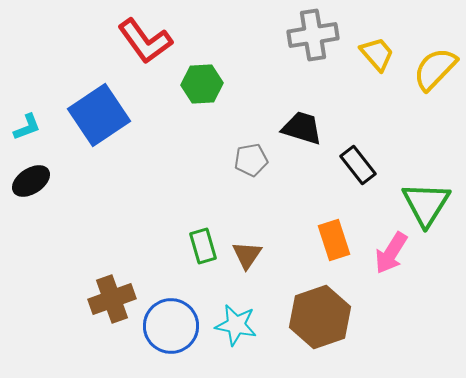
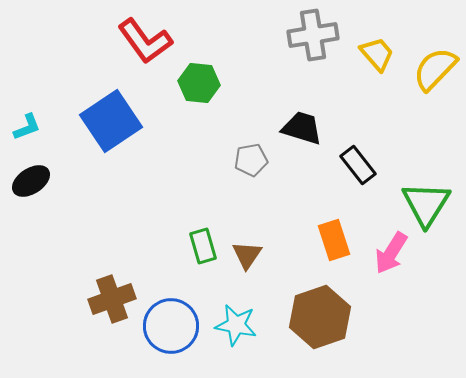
green hexagon: moved 3 px left, 1 px up; rotated 9 degrees clockwise
blue square: moved 12 px right, 6 px down
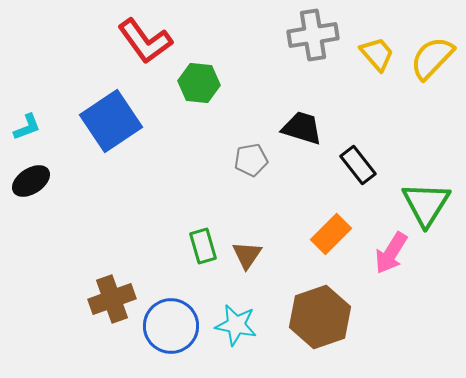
yellow semicircle: moved 3 px left, 11 px up
orange rectangle: moved 3 px left, 6 px up; rotated 63 degrees clockwise
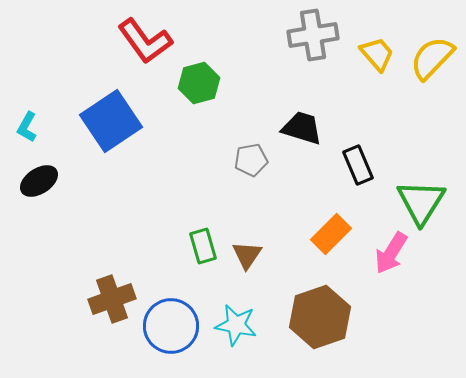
green hexagon: rotated 21 degrees counterclockwise
cyan L-shape: rotated 140 degrees clockwise
black rectangle: rotated 15 degrees clockwise
black ellipse: moved 8 px right
green triangle: moved 5 px left, 2 px up
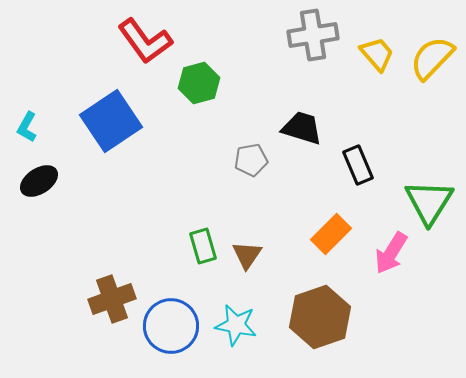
green triangle: moved 8 px right
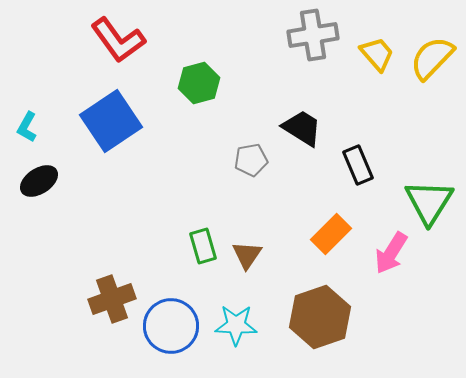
red L-shape: moved 27 px left, 1 px up
black trapezoid: rotated 15 degrees clockwise
cyan star: rotated 9 degrees counterclockwise
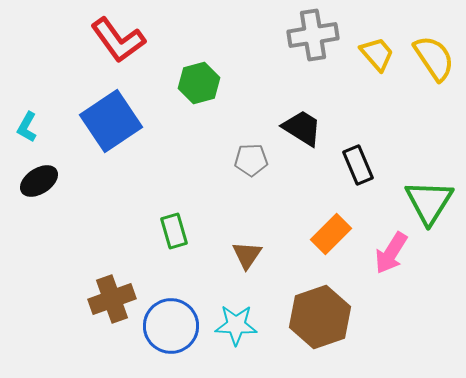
yellow semicircle: moved 2 px right; rotated 102 degrees clockwise
gray pentagon: rotated 8 degrees clockwise
green rectangle: moved 29 px left, 15 px up
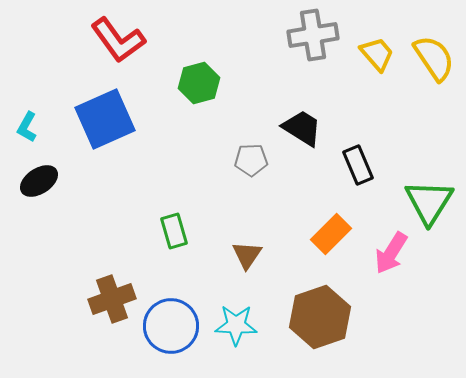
blue square: moved 6 px left, 2 px up; rotated 10 degrees clockwise
